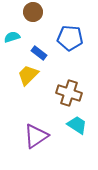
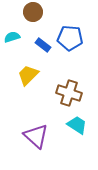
blue rectangle: moved 4 px right, 8 px up
purple triangle: rotated 44 degrees counterclockwise
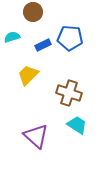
blue rectangle: rotated 63 degrees counterclockwise
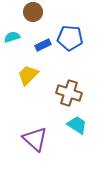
purple triangle: moved 1 px left, 3 px down
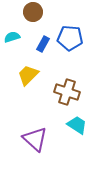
blue rectangle: moved 1 px up; rotated 35 degrees counterclockwise
brown cross: moved 2 px left, 1 px up
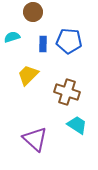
blue pentagon: moved 1 px left, 3 px down
blue rectangle: rotated 28 degrees counterclockwise
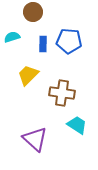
brown cross: moved 5 px left, 1 px down; rotated 10 degrees counterclockwise
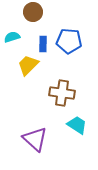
yellow trapezoid: moved 10 px up
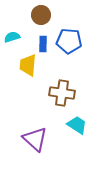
brown circle: moved 8 px right, 3 px down
yellow trapezoid: rotated 40 degrees counterclockwise
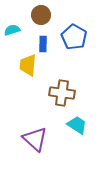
cyan semicircle: moved 7 px up
blue pentagon: moved 5 px right, 4 px up; rotated 25 degrees clockwise
